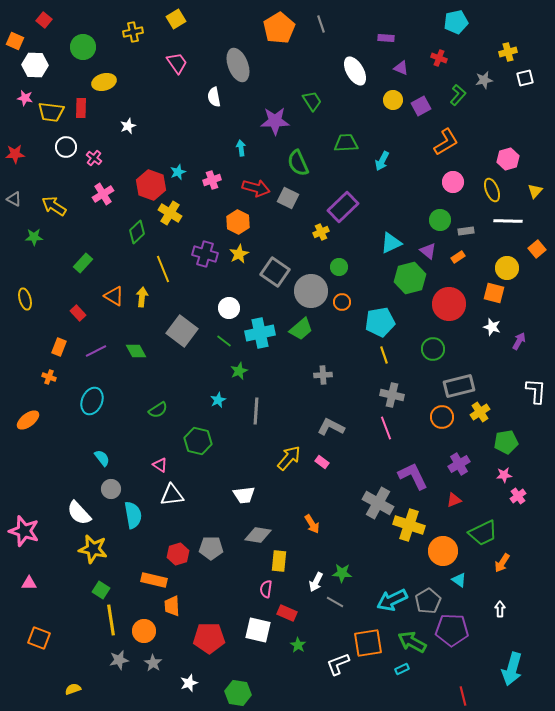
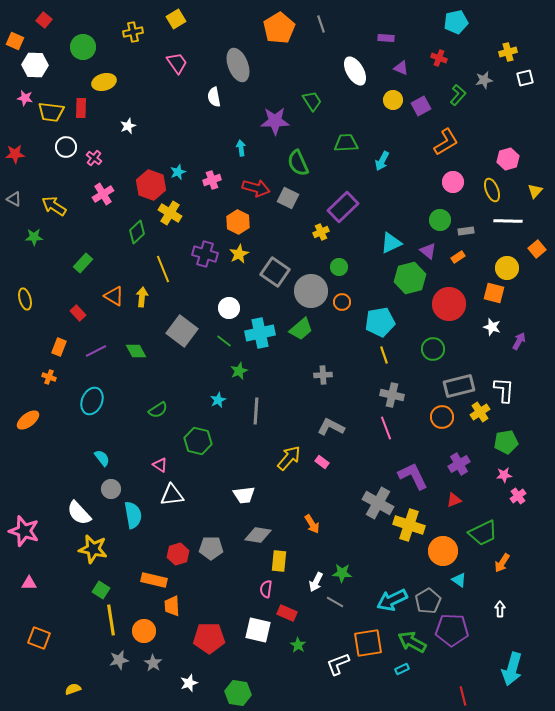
white L-shape at (536, 391): moved 32 px left, 1 px up
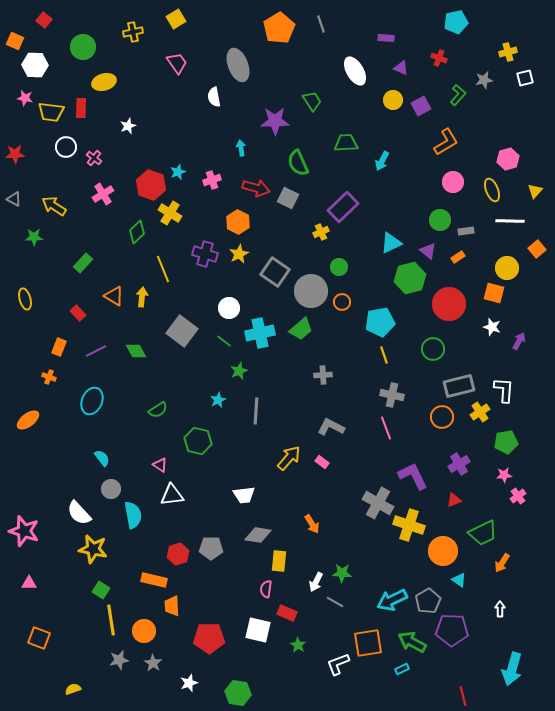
white line at (508, 221): moved 2 px right
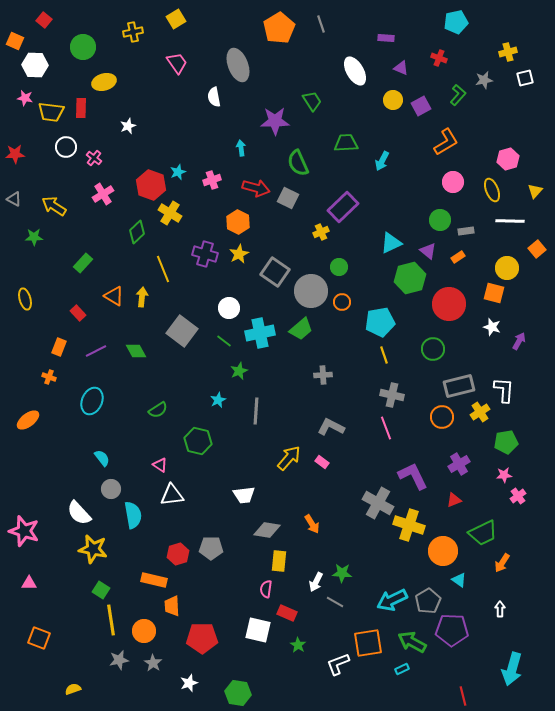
gray diamond at (258, 535): moved 9 px right, 5 px up
red pentagon at (209, 638): moved 7 px left
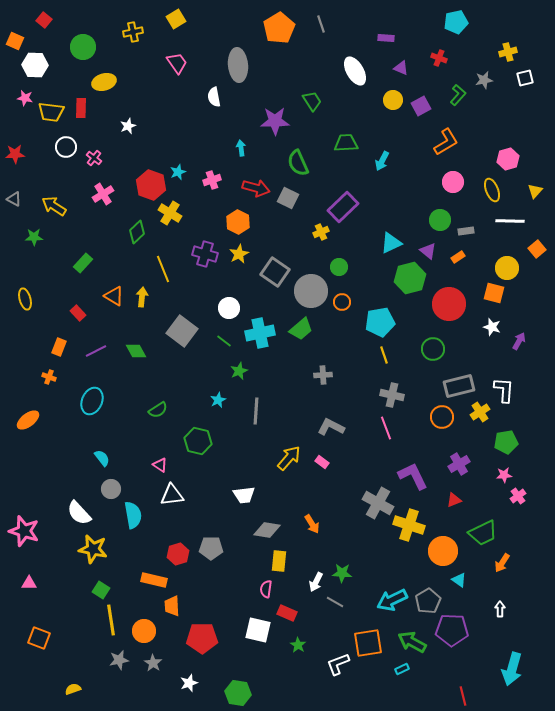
gray ellipse at (238, 65): rotated 16 degrees clockwise
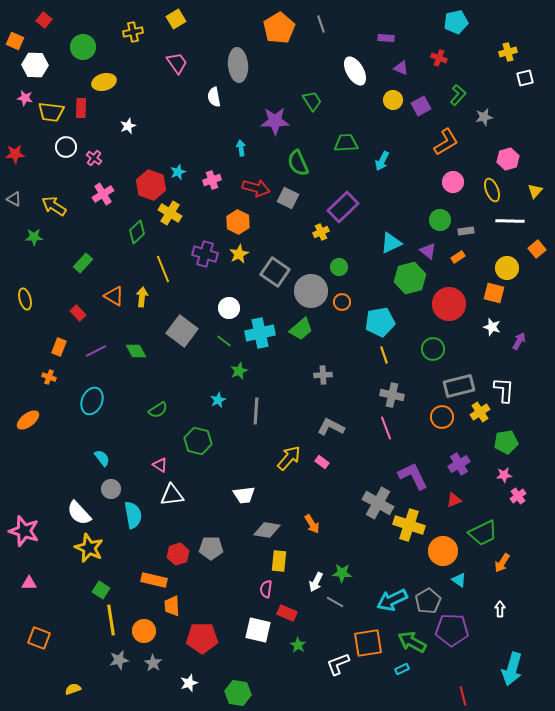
gray star at (484, 80): moved 37 px down
yellow star at (93, 549): moved 4 px left, 1 px up; rotated 12 degrees clockwise
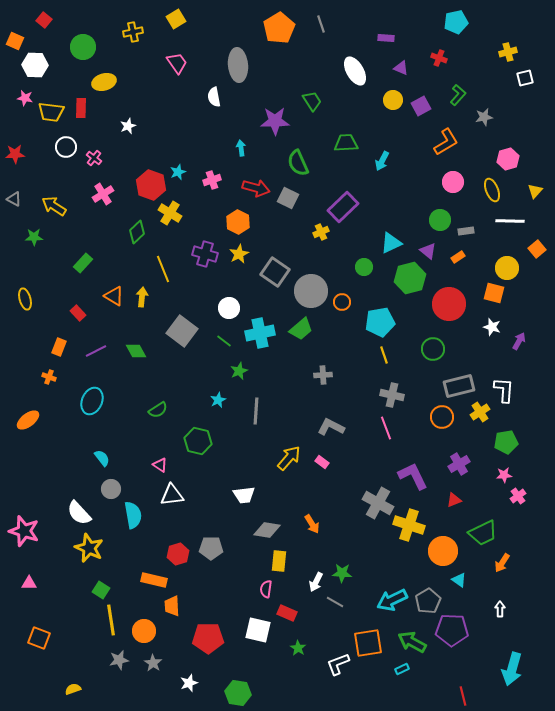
green circle at (339, 267): moved 25 px right
red pentagon at (202, 638): moved 6 px right
green star at (298, 645): moved 3 px down
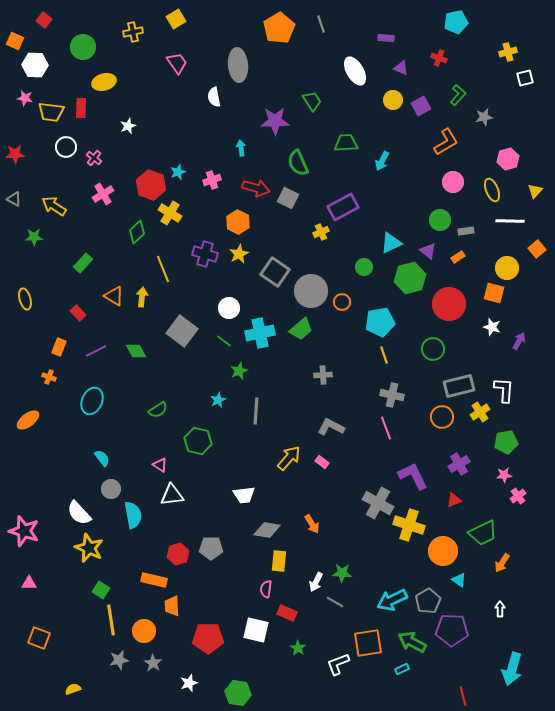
purple rectangle at (343, 207): rotated 16 degrees clockwise
white square at (258, 630): moved 2 px left
